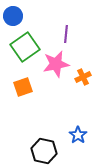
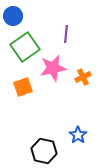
pink star: moved 3 px left, 4 px down
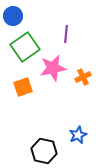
blue star: rotated 12 degrees clockwise
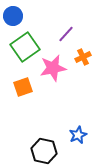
purple line: rotated 36 degrees clockwise
orange cross: moved 20 px up
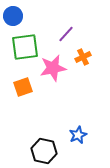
green square: rotated 28 degrees clockwise
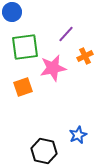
blue circle: moved 1 px left, 4 px up
orange cross: moved 2 px right, 1 px up
